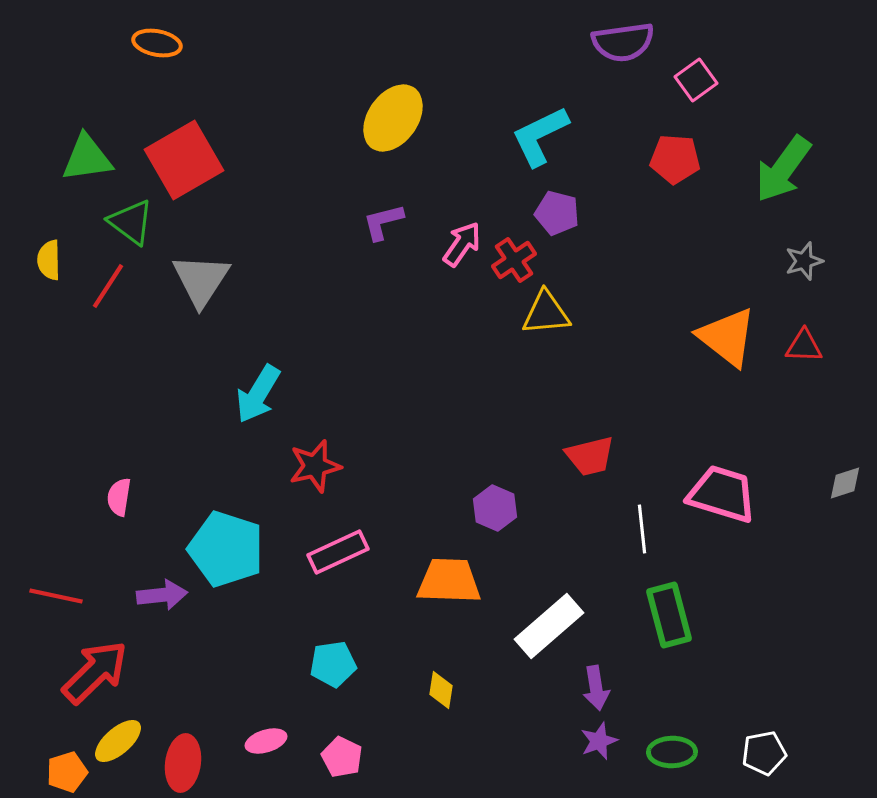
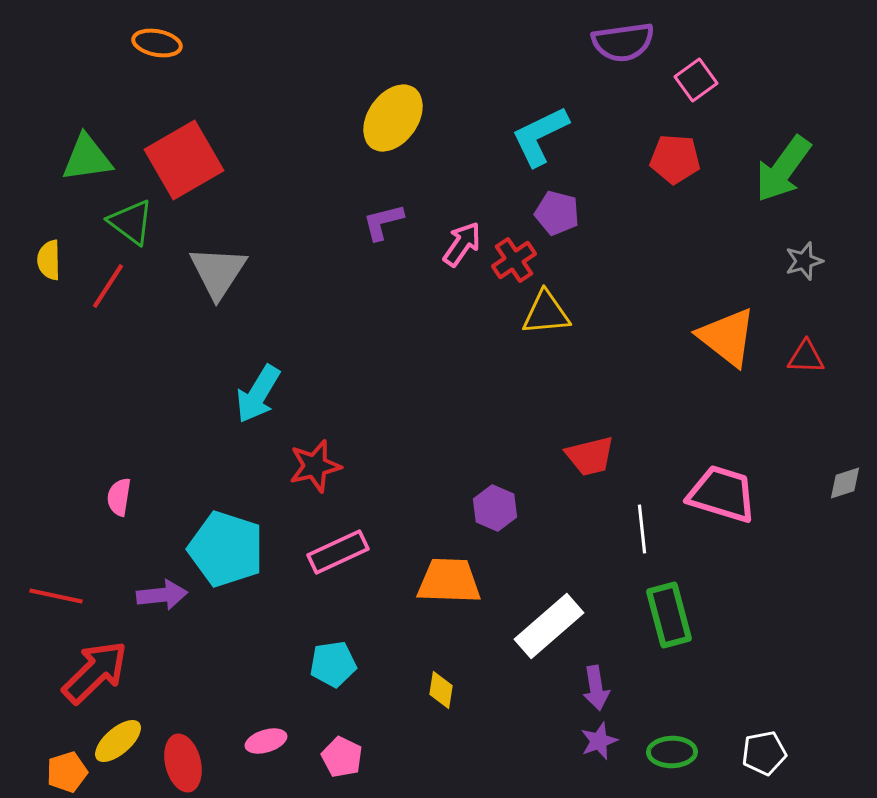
gray triangle at (201, 280): moved 17 px right, 8 px up
red triangle at (804, 346): moved 2 px right, 11 px down
red ellipse at (183, 763): rotated 22 degrees counterclockwise
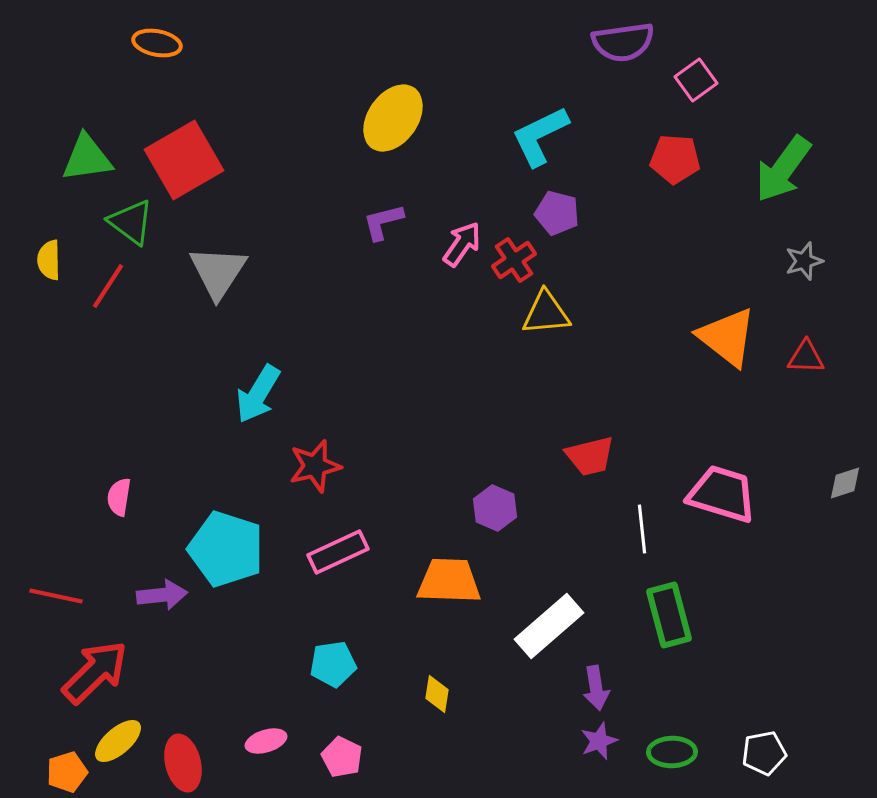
yellow diamond at (441, 690): moved 4 px left, 4 px down
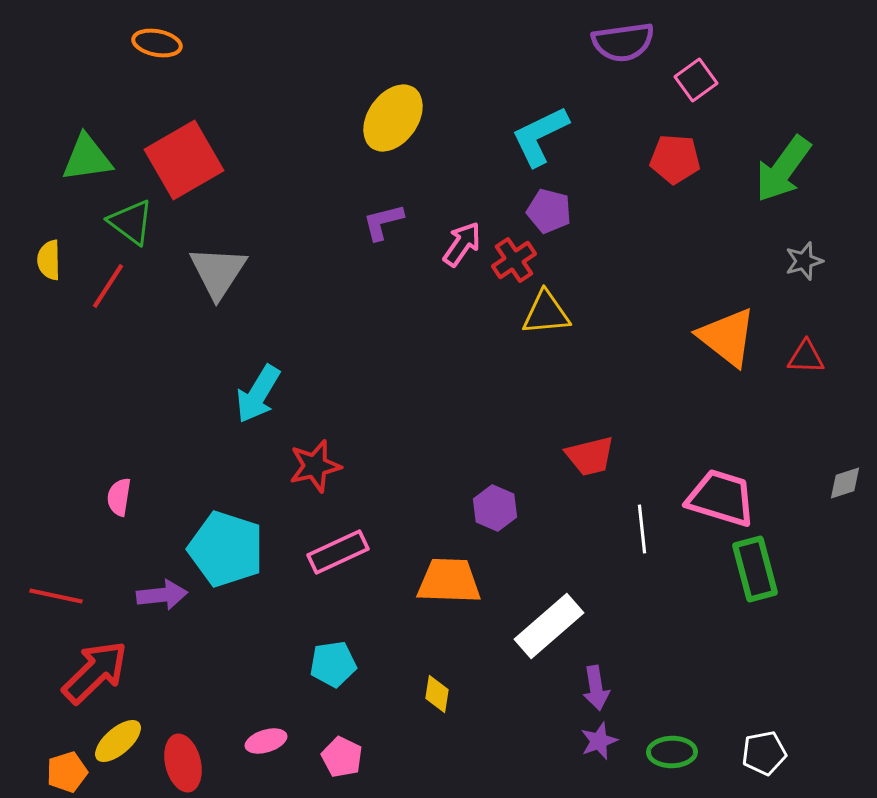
purple pentagon at (557, 213): moved 8 px left, 2 px up
pink trapezoid at (722, 494): moved 1 px left, 4 px down
green rectangle at (669, 615): moved 86 px right, 46 px up
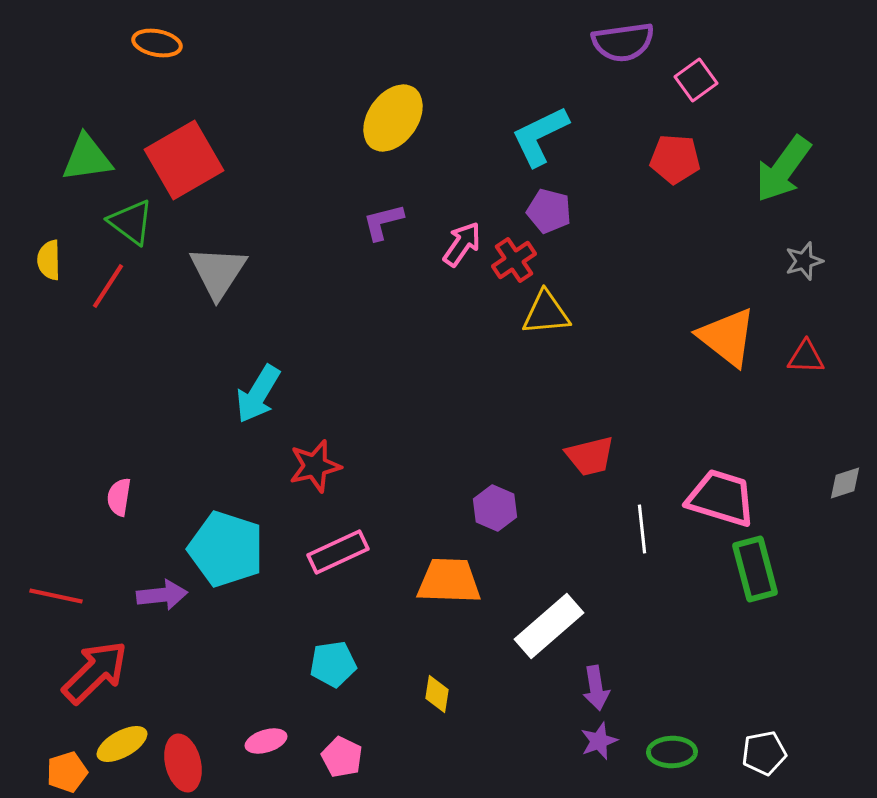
yellow ellipse at (118, 741): moved 4 px right, 3 px down; rotated 12 degrees clockwise
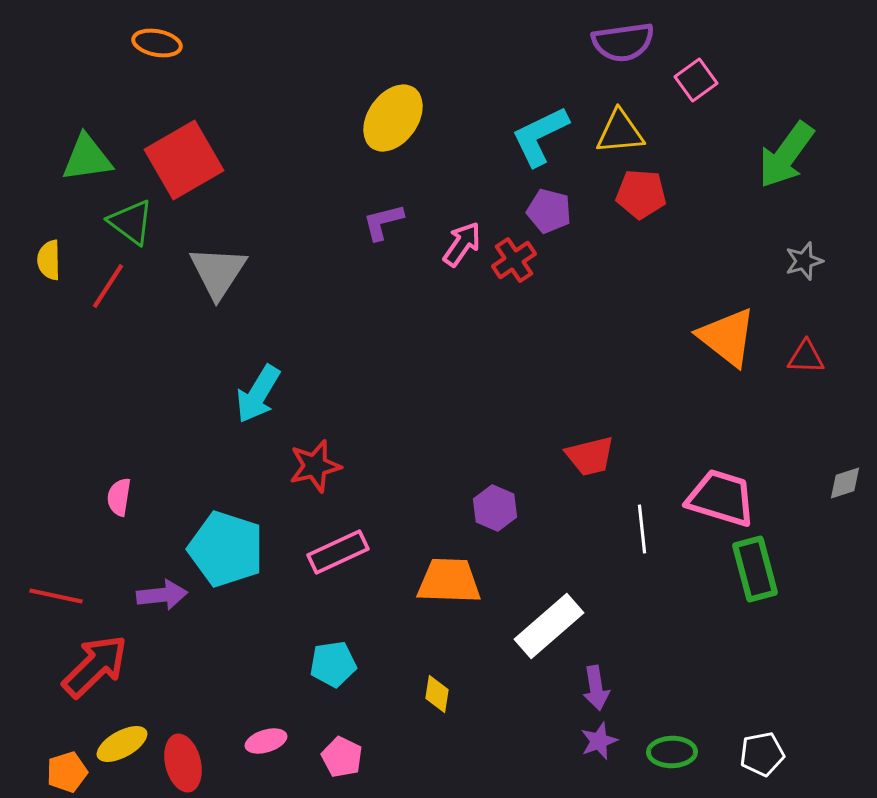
red pentagon at (675, 159): moved 34 px left, 35 px down
green arrow at (783, 169): moved 3 px right, 14 px up
yellow triangle at (546, 313): moved 74 px right, 181 px up
red arrow at (95, 672): moved 6 px up
white pentagon at (764, 753): moved 2 px left, 1 px down
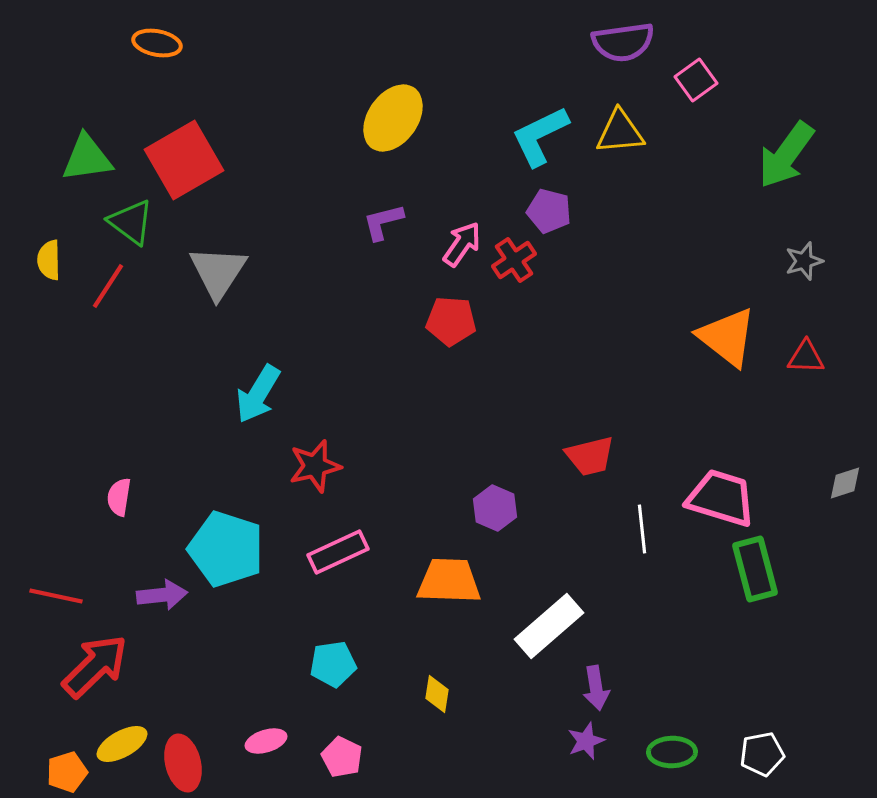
red pentagon at (641, 194): moved 190 px left, 127 px down
purple star at (599, 741): moved 13 px left
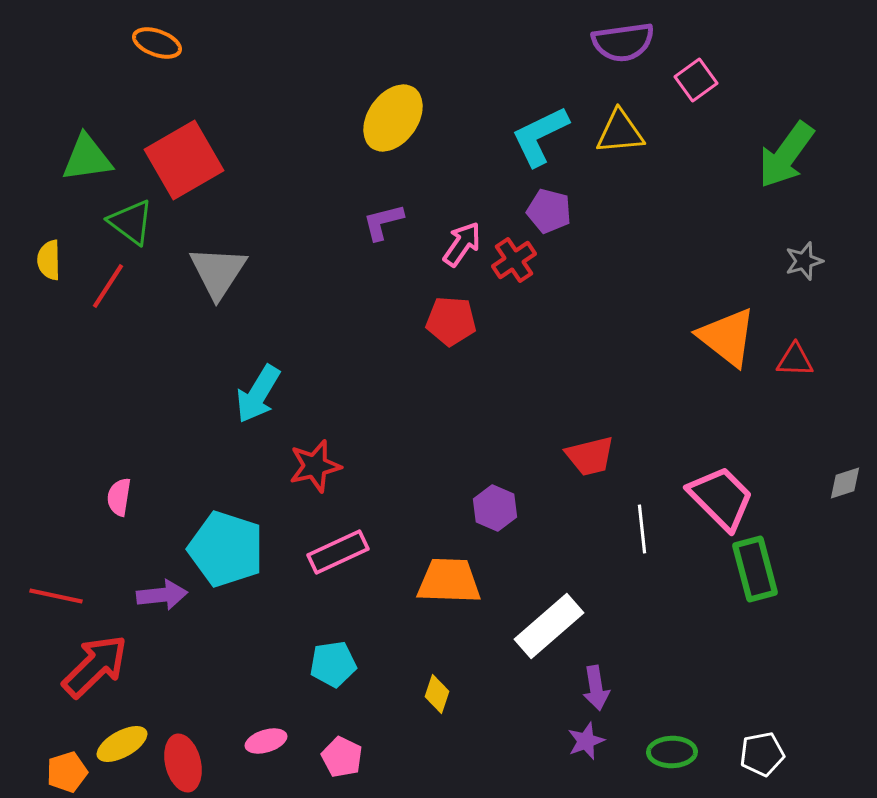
orange ellipse at (157, 43): rotated 9 degrees clockwise
red triangle at (806, 357): moved 11 px left, 3 px down
pink trapezoid at (721, 498): rotated 28 degrees clockwise
yellow diamond at (437, 694): rotated 9 degrees clockwise
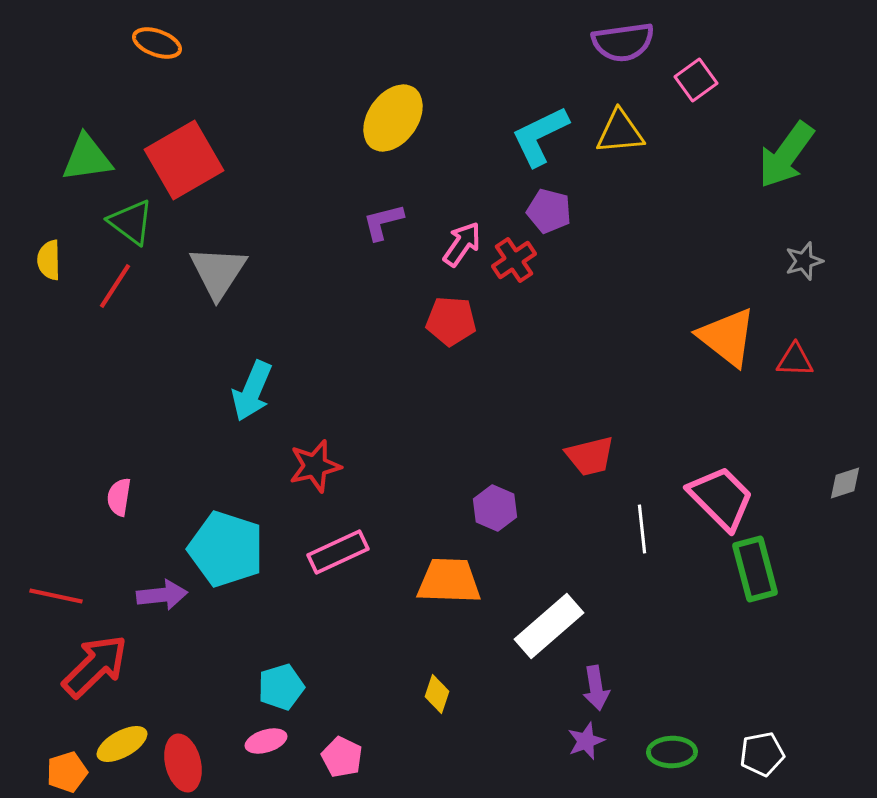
red line at (108, 286): moved 7 px right
cyan arrow at (258, 394): moved 6 px left, 3 px up; rotated 8 degrees counterclockwise
cyan pentagon at (333, 664): moved 52 px left, 23 px down; rotated 9 degrees counterclockwise
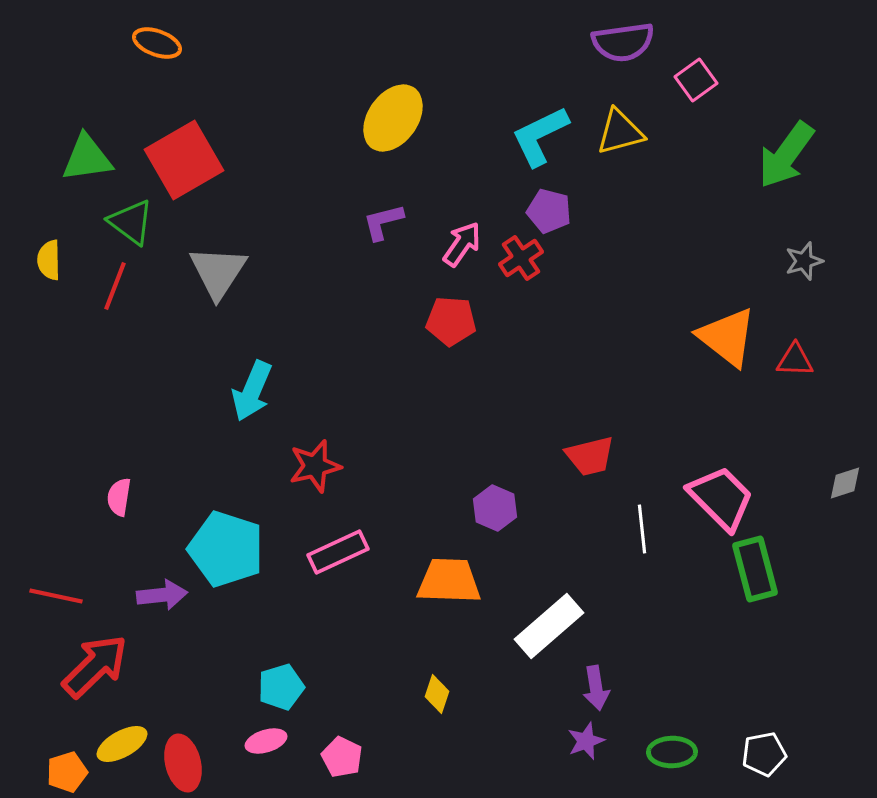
yellow triangle at (620, 132): rotated 10 degrees counterclockwise
red cross at (514, 260): moved 7 px right, 2 px up
red line at (115, 286): rotated 12 degrees counterclockwise
white pentagon at (762, 754): moved 2 px right
